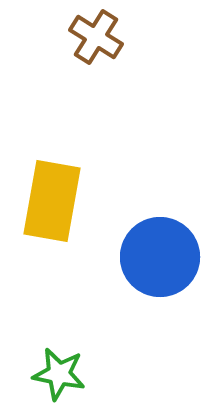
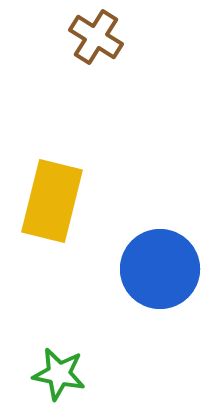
yellow rectangle: rotated 4 degrees clockwise
blue circle: moved 12 px down
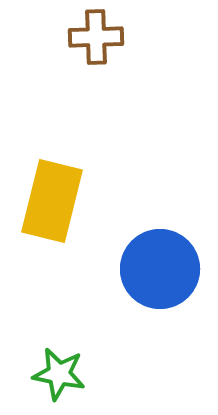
brown cross: rotated 34 degrees counterclockwise
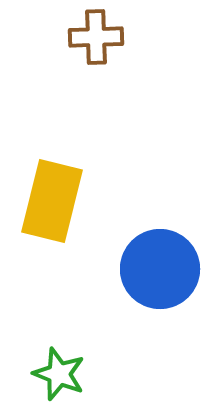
green star: rotated 10 degrees clockwise
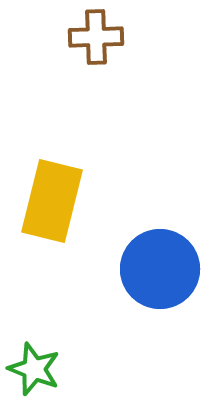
green star: moved 25 px left, 5 px up
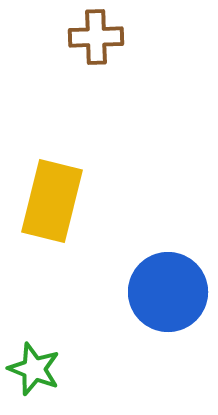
blue circle: moved 8 px right, 23 px down
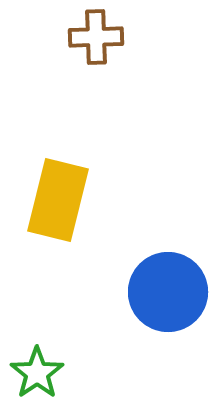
yellow rectangle: moved 6 px right, 1 px up
green star: moved 3 px right, 4 px down; rotated 16 degrees clockwise
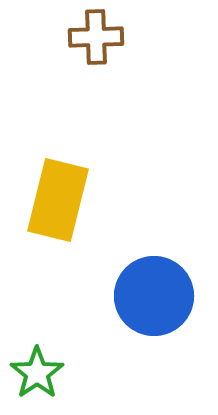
blue circle: moved 14 px left, 4 px down
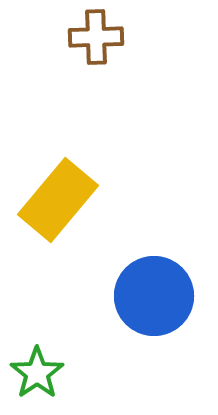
yellow rectangle: rotated 26 degrees clockwise
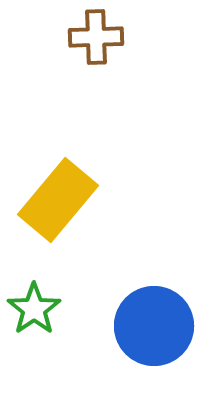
blue circle: moved 30 px down
green star: moved 3 px left, 64 px up
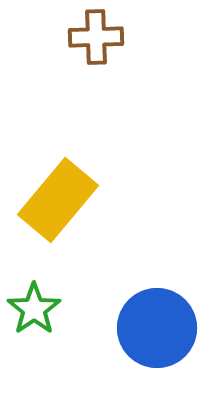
blue circle: moved 3 px right, 2 px down
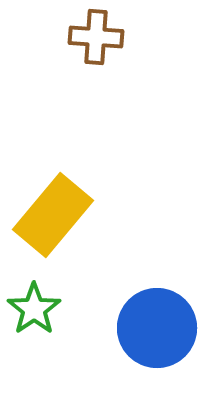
brown cross: rotated 6 degrees clockwise
yellow rectangle: moved 5 px left, 15 px down
